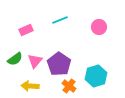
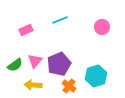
pink circle: moved 3 px right
green semicircle: moved 6 px down
purple pentagon: rotated 15 degrees clockwise
yellow arrow: moved 3 px right, 1 px up
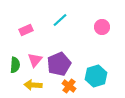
cyan line: rotated 21 degrees counterclockwise
pink triangle: moved 1 px up
green semicircle: rotated 49 degrees counterclockwise
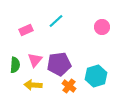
cyan line: moved 4 px left, 1 px down
purple pentagon: rotated 15 degrees clockwise
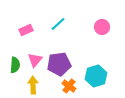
cyan line: moved 2 px right, 3 px down
yellow arrow: rotated 84 degrees clockwise
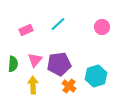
green semicircle: moved 2 px left, 1 px up
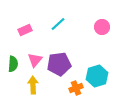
pink rectangle: moved 1 px left
cyan hexagon: moved 1 px right
orange cross: moved 7 px right, 2 px down; rotated 32 degrees clockwise
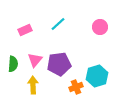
pink circle: moved 2 px left
orange cross: moved 1 px up
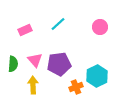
pink triangle: rotated 21 degrees counterclockwise
cyan hexagon: rotated 10 degrees counterclockwise
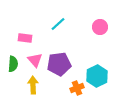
pink rectangle: moved 8 px down; rotated 32 degrees clockwise
orange cross: moved 1 px right, 1 px down
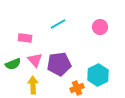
cyan line: rotated 14 degrees clockwise
green semicircle: rotated 63 degrees clockwise
cyan hexagon: moved 1 px right, 1 px up
